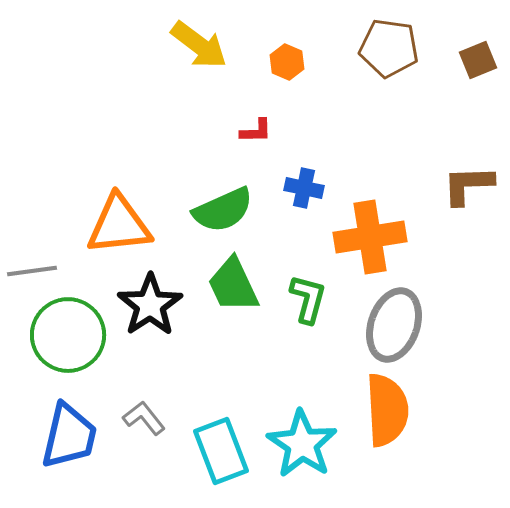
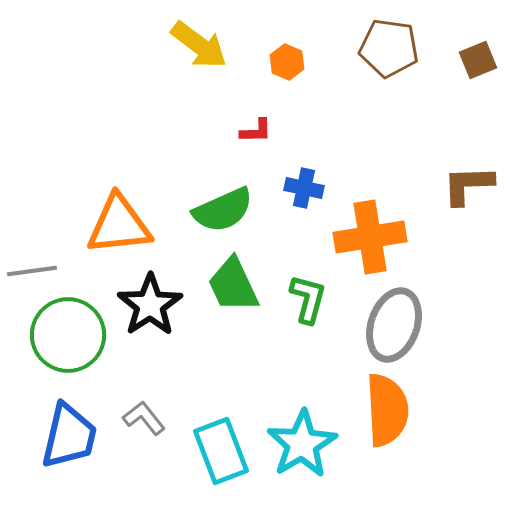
cyan star: rotated 8 degrees clockwise
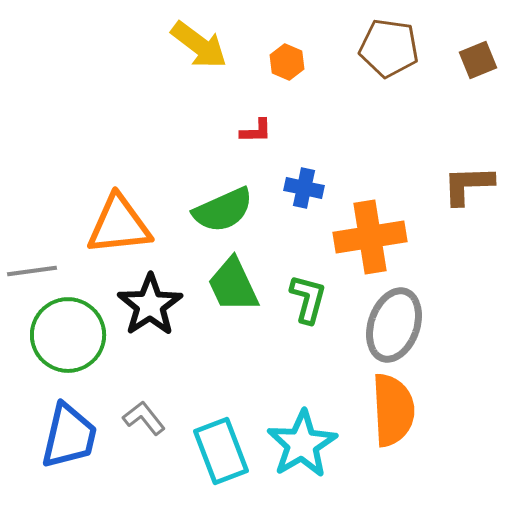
orange semicircle: moved 6 px right
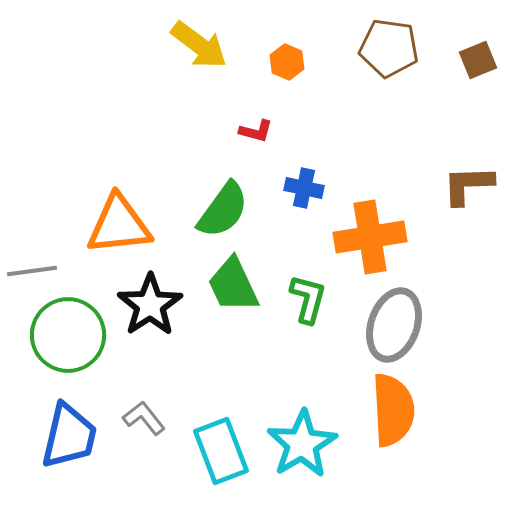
red L-shape: rotated 16 degrees clockwise
green semicircle: rotated 30 degrees counterclockwise
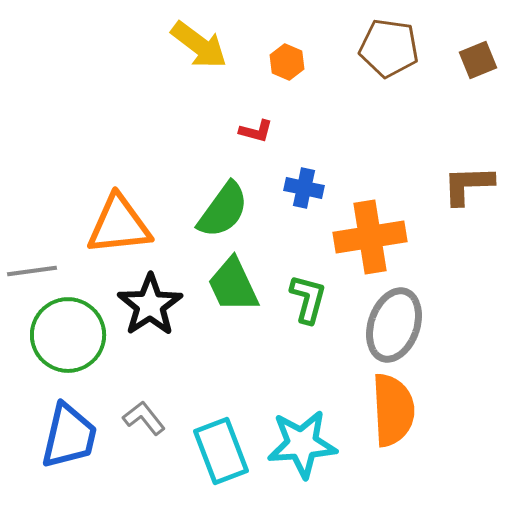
cyan star: rotated 26 degrees clockwise
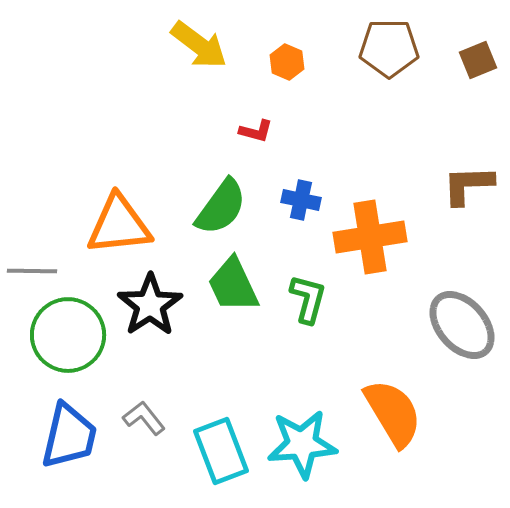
brown pentagon: rotated 8 degrees counterclockwise
blue cross: moved 3 px left, 12 px down
green semicircle: moved 2 px left, 3 px up
gray line: rotated 9 degrees clockwise
gray ellipse: moved 68 px right; rotated 60 degrees counterclockwise
orange semicircle: moved 3 px down; rotated 28 degrees counterclockwise
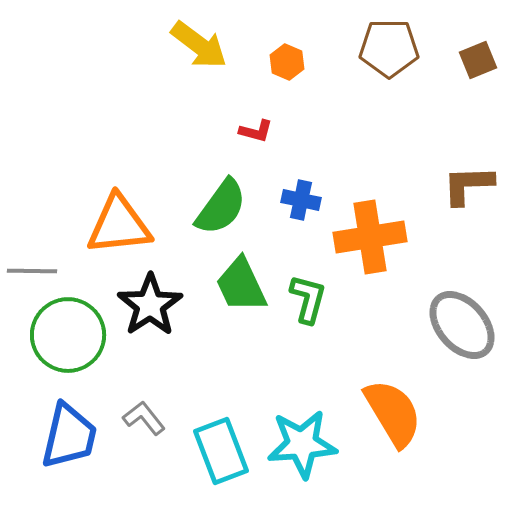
green trapezoid: moved 8 px right
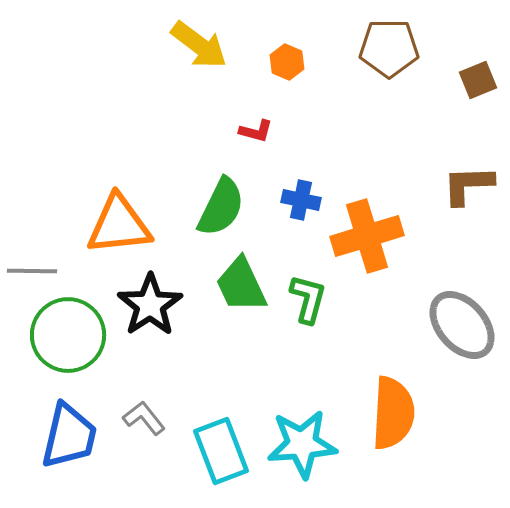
brown square: moved 20 px down
green semicircle: rotated 10 degrees counterclockwise
orange cross: moved 3 px left, 1 px up; rotated 8 degrees counterclockwise
orange semicircle: rotated 34 degrees clockwise
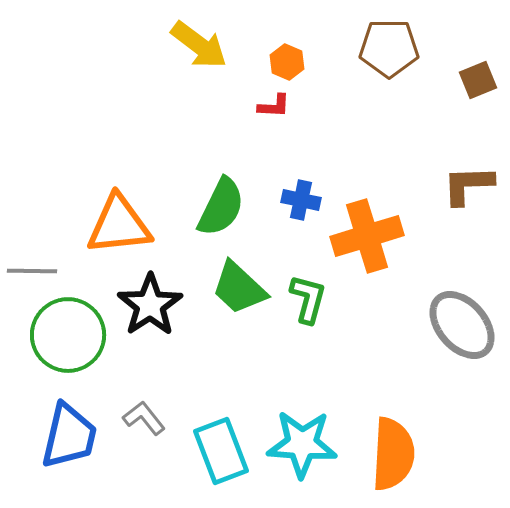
red L-shape: moved 18 px right, 25 px up; rotated 12 degrees counterclockwise
green trapezoid: moved 2 px left, 3 px down; rotated 22 degrees counterclockwise
orange semicircle: moved 41 px down
cyan star: rotated 8 degrees clockwise
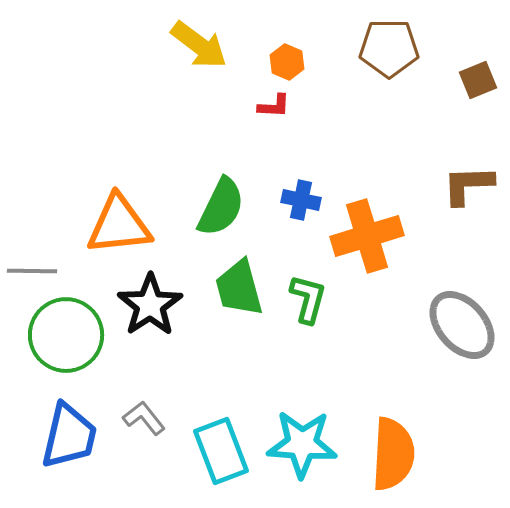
green trapezoid: rotated 32 degrees clockwise
green circle: moved 2 px left
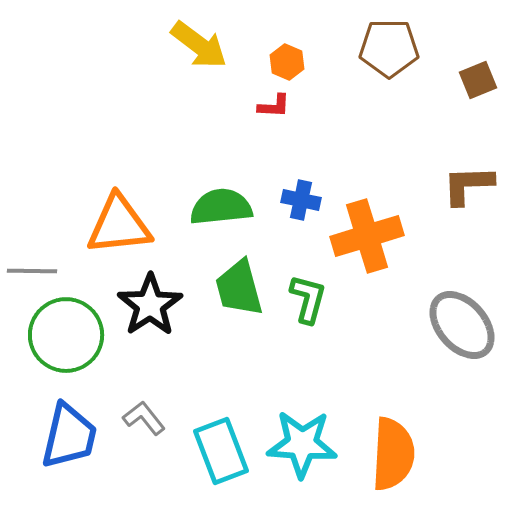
green semicircle: rotated 122 degrees counterclockwise
